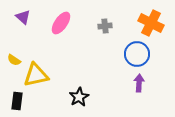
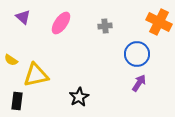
orange cross: moved 8 px right, 1 px up
yellow semicircle: moved 3 px left
purple arrow: rotated 30 degrees clockwise
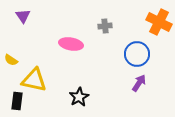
purple triangle: moved 1 px up; rotated 14 degrees clockwise
pink ellipse: moved 10 px right, 21 px down; rotated 65 degrees clockwise
yellow triangle: moved 2 px left, 5 px down; rotated 24 degrees clockwise
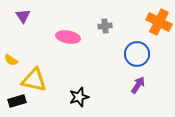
pink ellipse: moved 3 px left, 7 px up
purple arrow: moved 1 px left, 2 px down
black star: rotated 12 degrees clockwise
black rectangle: rotated 66 degrees clockwise
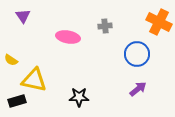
purple arrow: moved 4 px down; rotated 18 degrees clockwise
black star: rotated 18 degrees clockwise
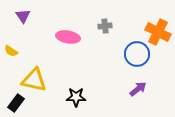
orange cross: moved 1 px left, 10 px down
yellow semicircle: moved 9 px up
black star: moved 3 px left
black rectangle: moved 1 px left, 2 px down; rotated 36 degrees counterclockwise
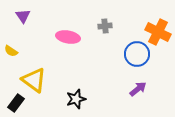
yellow triangle: rotated 24 degrees clockwise
black star: moved 2 px down; rotated 18 degrees counterclockwise
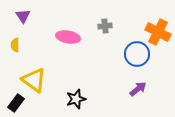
yellow semicircle: moved 4 px right, 6 px up; rotated 56 degrees clockwise
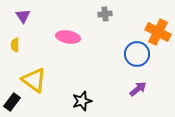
gray cross: moved 12 px up
black star: moved 6 px right, 2 px down
black rectangle: moved 4 px left, 1 px up
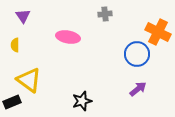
yellow triangle: moved 5 px left
black rectangle: rotated 30 degrees clockwise
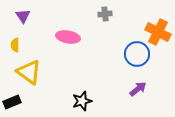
yellow triangle: moved 8 px up
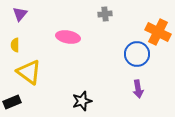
purple triangle: moved 3 px left, 2 px up; rotated 14 degrees clockwise
purple arrow: rotated 120 degrees clockwise
